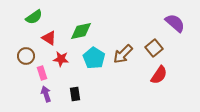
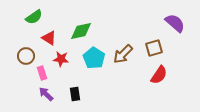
brown square: rotated 24 degrees clockwise
purple arrow: rotated 28 degrees counterclockwise
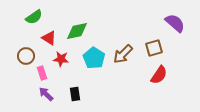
green diamond: moved 4 px left
